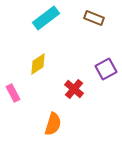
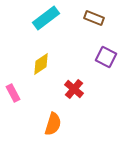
yellow diamond: moved 3 px right
purple square: moved 12 px up; rotated 35 degrees counterclockwise
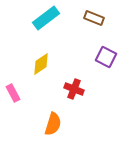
red cross: rotated 18 degrees counterclockwise
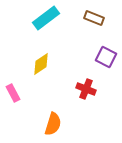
red cross: moved 12 px right
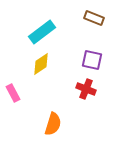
cyan rectangle: moved 4 px left, 14 px down
purple square: moved 14 px left, 3 px down; rotated 15 degrees counterclockwise
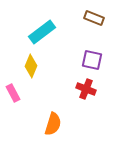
yellow diamond: moved 10 px left, 2 px down; rotated 35 degrees counterclockwise
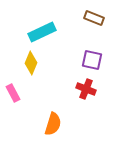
cyan rectangle: rotated 12 degrees clockwise
yellow diamond: moved 3 px up
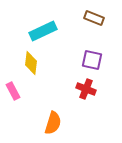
cyan rectangle: moved 1 px right, 1 px up
yellow diamond: rotated 15 degrees counterclockwise
pink rectangle: moved 2 px up
orange semicircle: moved 1 px up
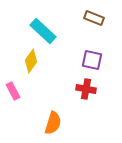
cyan rectangle: rotated 68 degrees clockwise
yellow diamond: moved 2 px up; rotated 30 degrees clockwise
red cross: rotated 12 degrees counterclockwise
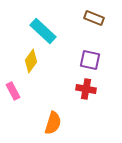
purple square: moved 2 px left
